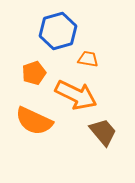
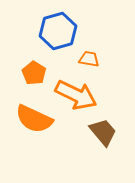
orange trapezoid: moved 1 px right
orange pentagon: rotated 20 degrees counterclockwise
orange semicircle: moved 2 px up
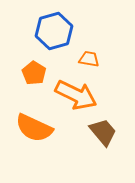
blue hexagon: moved 4 px left
orange semicircle: moved 9 px down
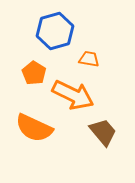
blue hexagon: moved 1 px right
orange arrow: moved 3 px left
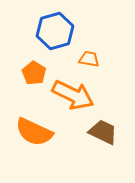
orange semicircle: moved 4 px down
brown trapezoid: rotated 24 degrees counterclockwise
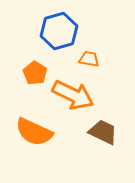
blue hexagon: moved 4 px right
orange pentagon: moved 1 px right
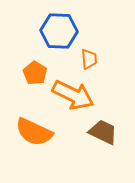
blue hexagon: rotated 18 degrees clockwise
orange trapezoid: rotated 75 degrees clockwise
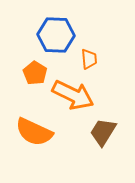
blue hexagon: moved 3 px left, 4 px down
brown trapezoid: rotated 84 degrees counterclockwise
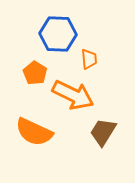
blue hexagon: moved 2 px right, 1 px up
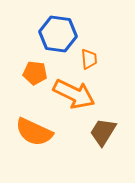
blue hexagon: rotated 6 degrees clockwise
orange pentagon: rotated 25 degrees counterclockwise
orange arrow: moved 1 px right, 1 px up
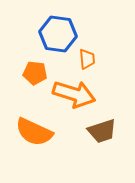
orange trapezoid: moved 2 px left
orange arrow: rotated 9 degrees counterclockwise
brown trapezoid: moved 1 px left, 1 px up; rotated 140 degrees counterclockwise
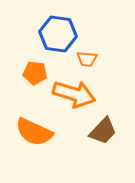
orange trapezoid: rotated 100 degrees clockwise
brown trapezoid: moved 1 px right; rotated 28 degrees counterclockwise
